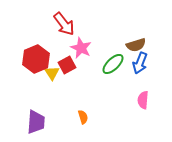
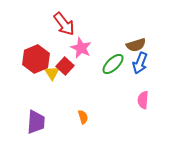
red square: moved 2 px left, 1 px down; rotated 18 degrees counterclockwise
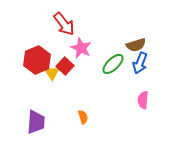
red hexagon: moved 1 px right, 1 px down
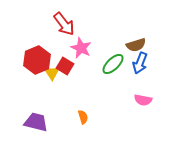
red square: rotated 12 degrees counterclockwise
pink semicircle: rotated 84 degrees counterclockwise
purple trapezoid: rotated 80 degrees counterclockwise
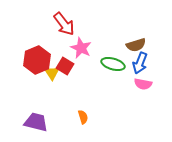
green ellipse: rotated 60 degrees clockwise
pink semicircle: moved 16 px up
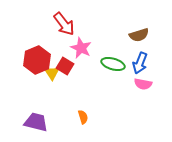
brown semicircle: moved 3 px right, 10 px up
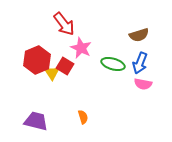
purple trapezoid: moved 1 px up
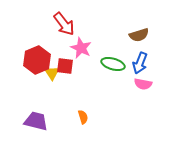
red square: rotated 24 degrees counterclockwise
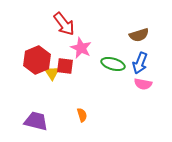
orange semicircle: moved 1 px left, 2 px up
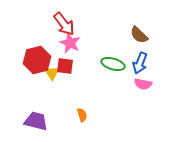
brown semicircle: rotated 60 degrees clockwise
pink star: moved 11 px left, 5 px up
red hexagon: rotated 8 degrees clockwise
